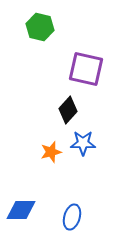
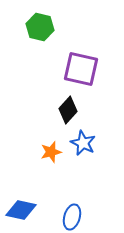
purple square: moved 5 px left
blue star: rotated 25 degrees clockwise
blue diamond: rotated 12 degrees clockwise
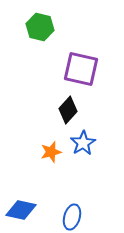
blue star: rotated 15 degrees clockwise
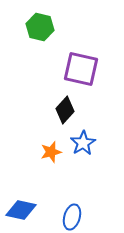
black diamond: moved 3 px left
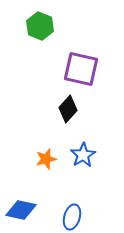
green hexagon: moved 1 px up; rotated 8 degrees clockwise
black diamond: moved 3 px right, 1 px up
blue star: moved 12 px down
orange star: moved 5 px left, 7 px down
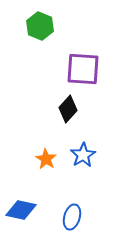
purple square: moved 2 px right; rotated 9 degrees counterclockwise
orange star: rotated 25 degrees counterclockwise
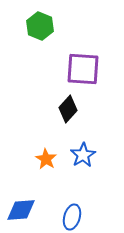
blue diamond: rotated 16 degrees counterclockwise
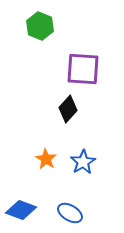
blue star: moved 7 px down
blue diamond: rotated 24 degrees clockwise
blue ellipse: moved 2 px left, 4 px up; rotated 75 degrees counterclockwise
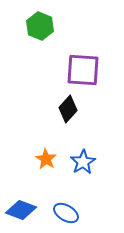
purple square: moved 1 px down
blue ellipse: moved 4 px left
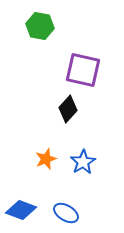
green hexagon: rotated 12 degrees counterclockwise
purple square: rotated 9 degrees clockwise
orange star: rotated 20 degrees clockwise
